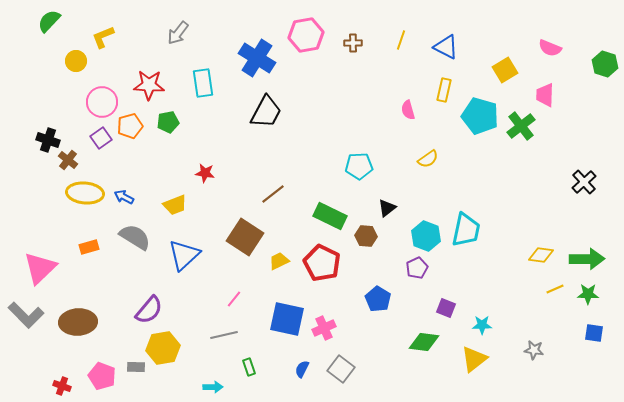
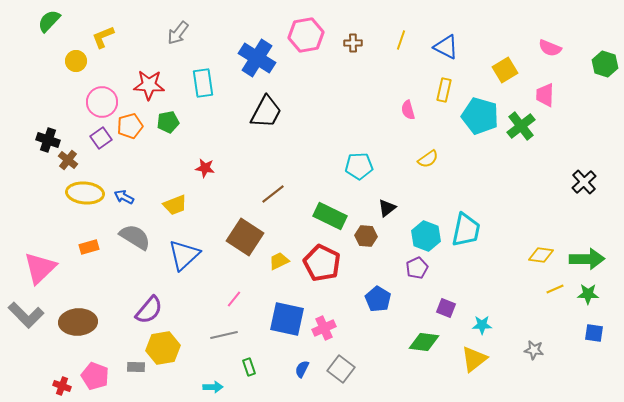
red star at (205, 173): moved 5 px up
pink pentagon at (102, 376): moved 7 px left
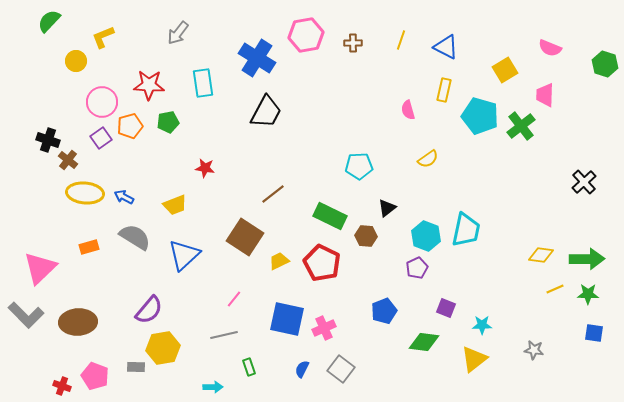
blue pentagon at (378, 299): moved 6 px right, 12 px down; rotated 20 degrees clockwise
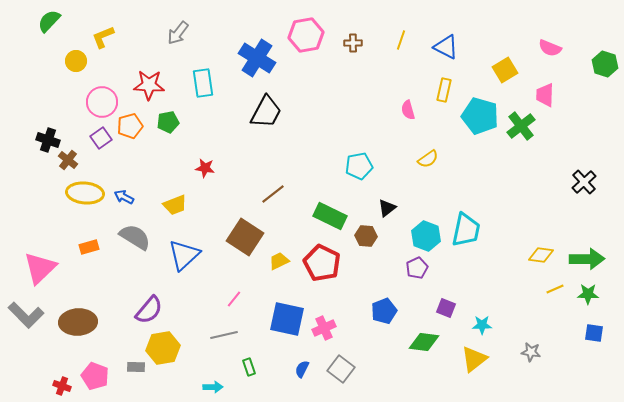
cyan pentagon at (359, 166): rotated 8 degrees counterclockwise
gray star at (534, 350): moved 3 px left, 2 px down
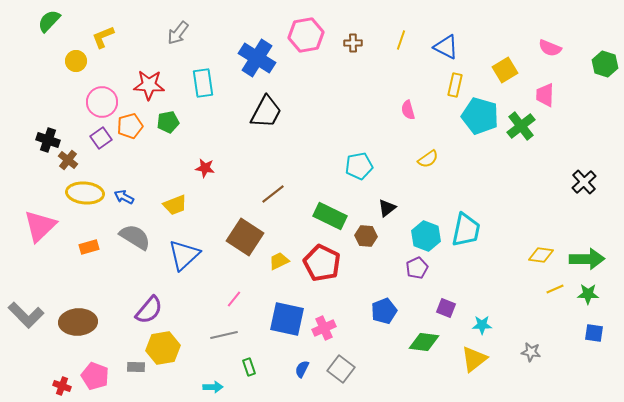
yellow rectangle at (444, 90): moved 11 px right, 5 px up
pink triangle at (40, 268): moved 42 px up
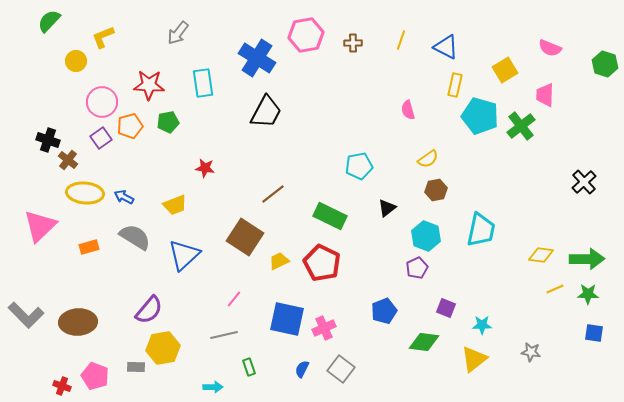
cyan trapezoid at (466, 230): moved 15 px right
brown hexagon at (366, 236): moved 70 px right, 46 px up; rotated 15 degrees counterclockwise
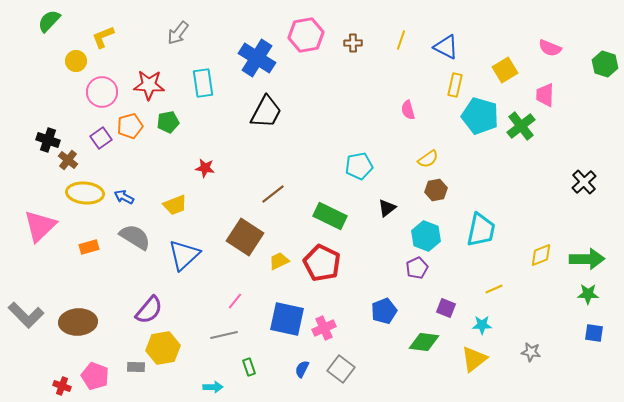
pink circle at (102, 102): moved 10 px up
yellow diamond at (541, 255): rotated 30 degrees counterclockwise
yellow line at (555, 289): moved 61 px left
pink line at (234, 299): moved 1 px right, 2 px down
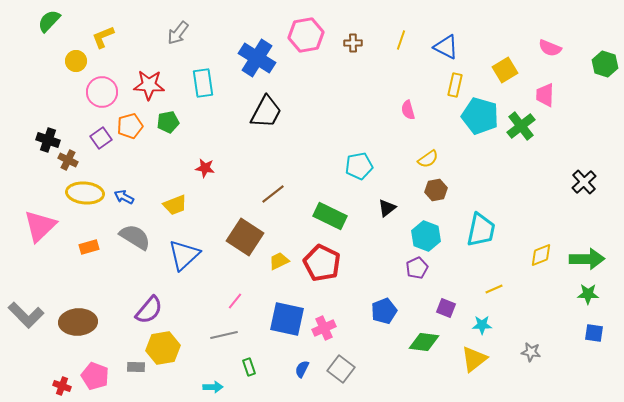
brown cross at (68, 160): rotated 12 degrees counterclockwise
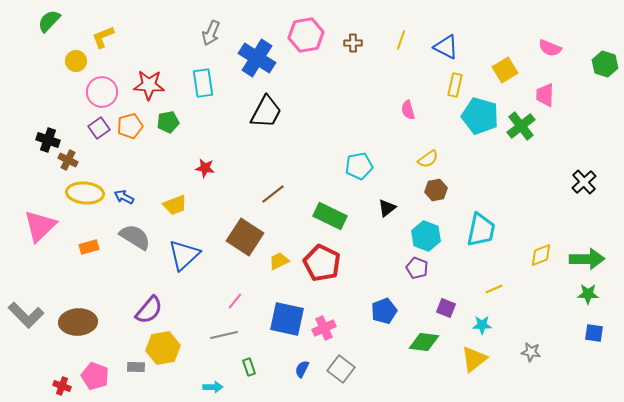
gray arrow at (178, 33): moved 33 px right; rotated 15 degrees counterclockwise
purple square at (101, 138): moved 2 px left, 10 px up
purple pentagon at (417, 268): rotated 25 degrees counterclockwise
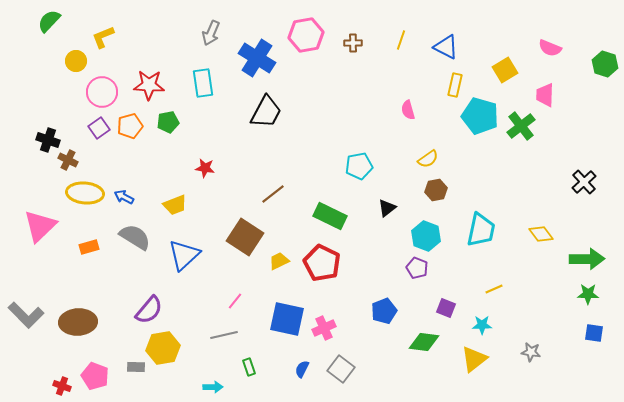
yellow diamond at (541, 255): moved 21 px up; rotated 75 degrees clockwise
